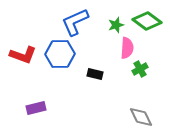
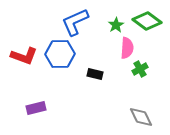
green star: rotated 14 degrees counterclockwise
red L-shape: moved 1 px right, 1 px down
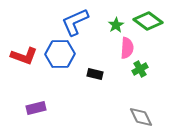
green diamond: moved 1 px right
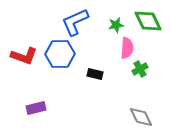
green diamond: rotated 28 degrees clockwise
green star: rotated 21 degrees clockwise
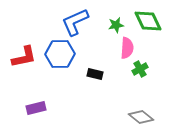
red L-shape: moved 1 px down; rotated 32 degrees counterclockwise
gray diamond: rotated 25 degrees counterclockwise
